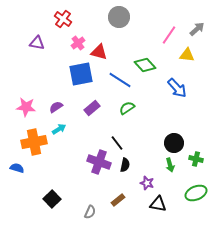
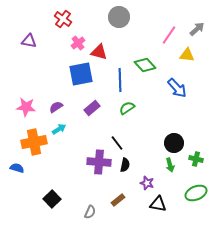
purple triangle: moved 8 px left, 2 px up
blue line: rotated 55 degrees clockwise
purple cross: rotated 15 degrees counterclockwise
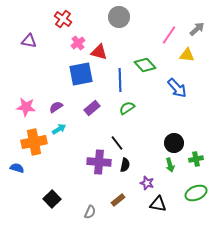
green cross: rotated 24 degrees counterclockwise
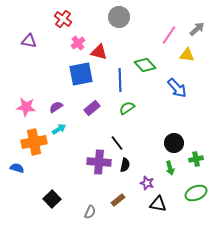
green arrow: moved 3 px down
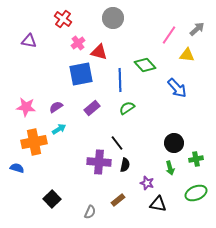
gray circle: moved 6 px left, 1 px down
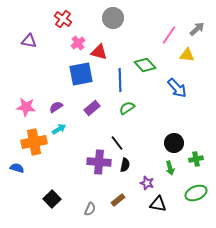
gray semicircle: moved 3 px up
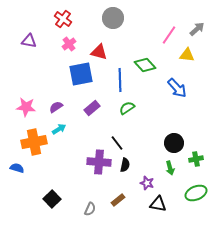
pink cross: moved 9 px left, 1 px down
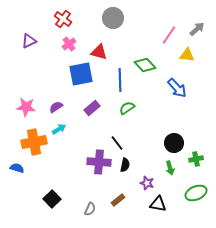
purple triangle: rotated 35 degrees counterclockwise
